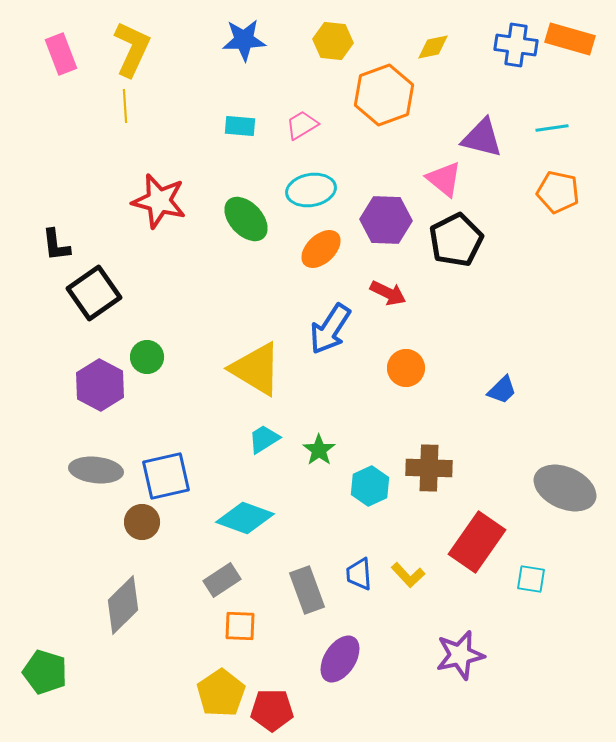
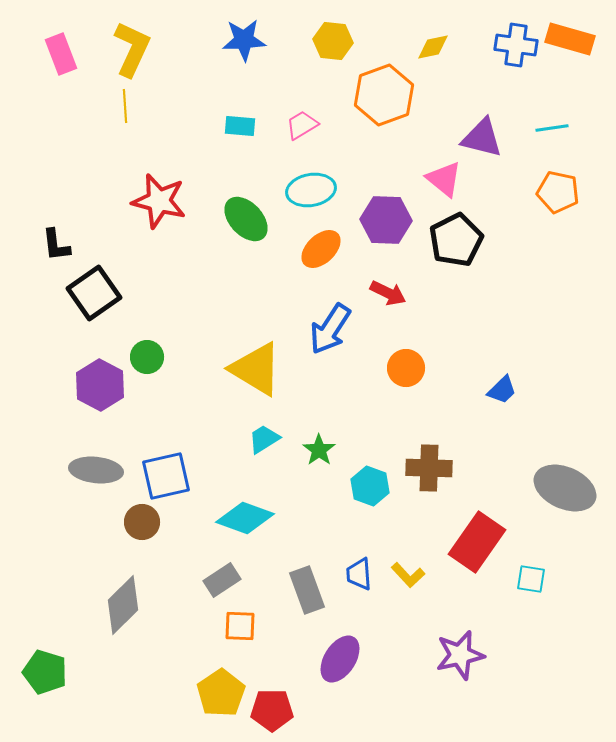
cyan hexagon at (370, 486): rotated 15 degrees counterclockwise
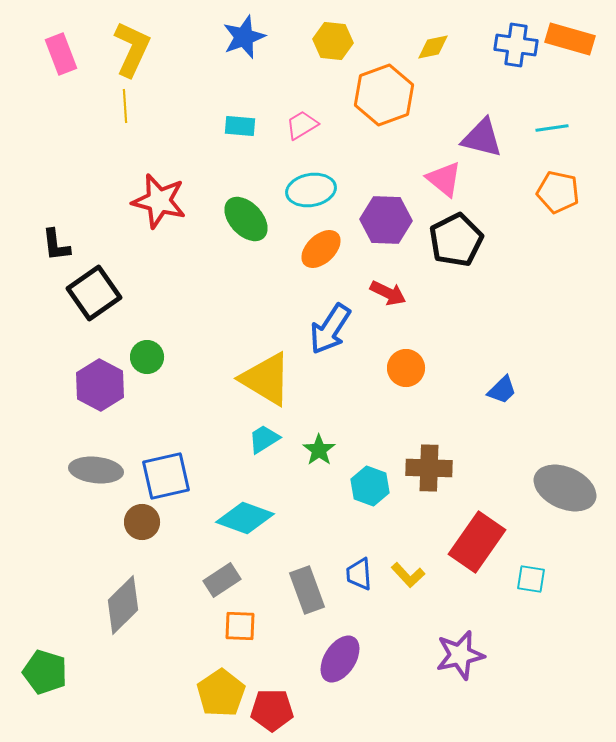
blue star at (244, 40): moved 3 px up; rotated 18 degrees counterclockwise
yellow triangle at (256, 369): moved 10 px right, 10 px down
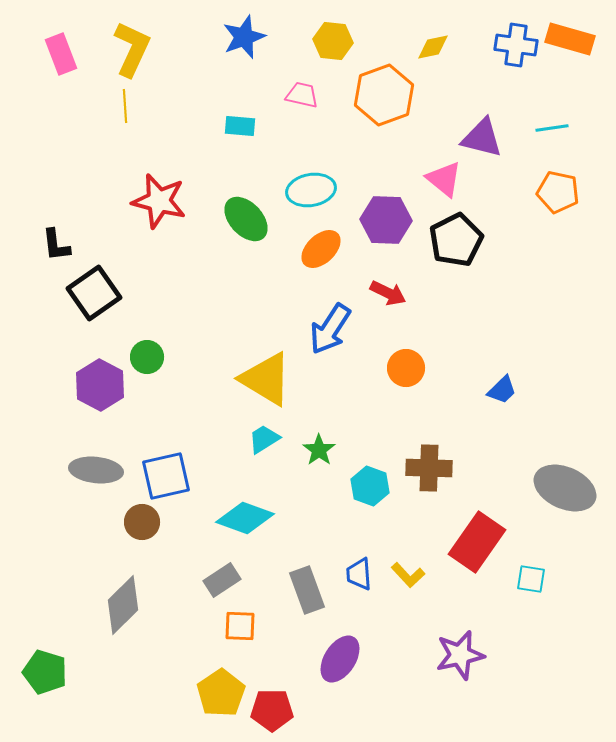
pink trapezoid at (302, 125): moved 30 px up; rotated 44 degrees clockwise
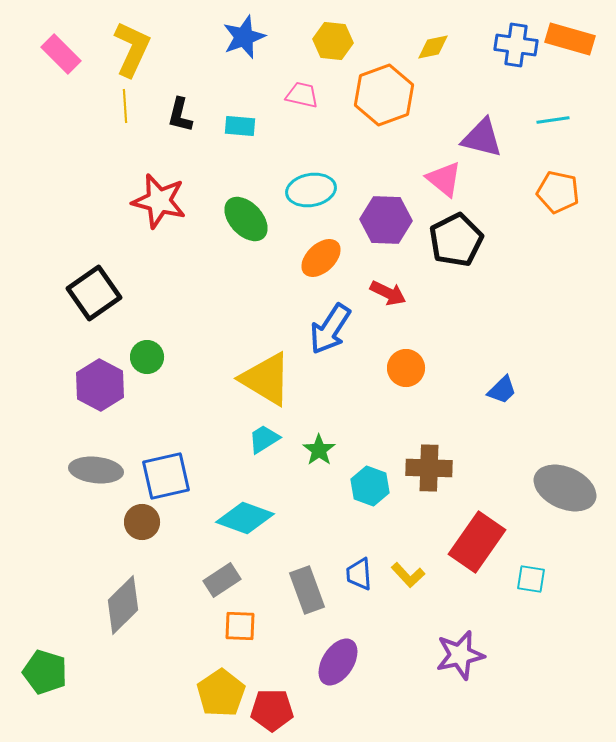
pink rectangle at (61, 54): rotated 24 degrees counterclockwise
cyan line at (552, 128): moved 1 px right, 8 px up
black L-shape at (56, 245): moved 124 px right, 130 px up; rotated 21 degrees clockwise
orange ellipse at (321, 249): moved 9 px down
purple ellipse at (340, 659): moved 2 px left, 3 px down
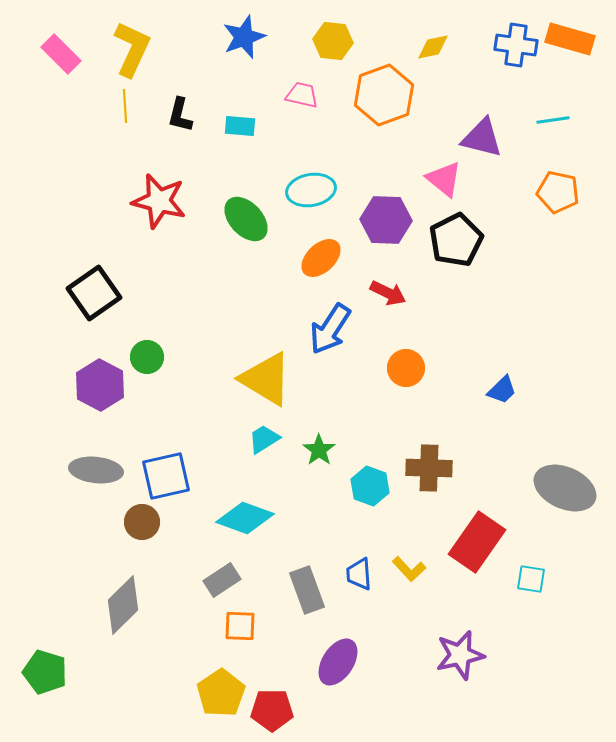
yellow L-shape at (408, 575): moved 1 px right, 6 px up
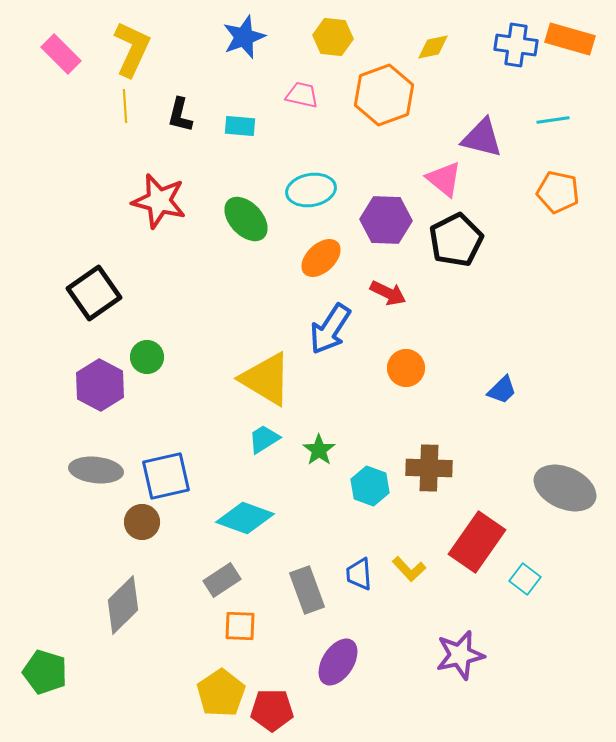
yellow hexagon at (333, 41): moved 4 px up
cyan square at (531, 579): moved 6 px left; rotated 28 degrees clockwise
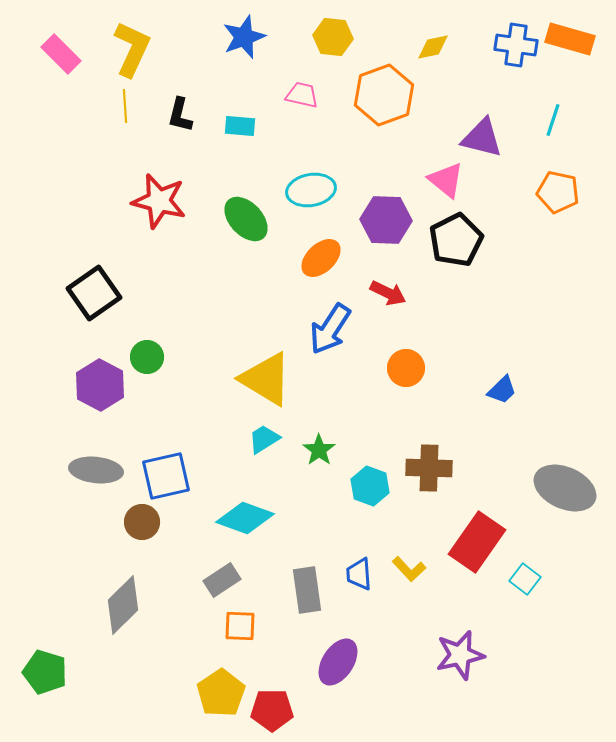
cyan line at (553, 120): rotated 64 degrees counterclockwise
pink triangle at (444, 179): moved 2 px right, 1 px down
gray rectangle at (307, 590): rotated 12 degrees clockwise
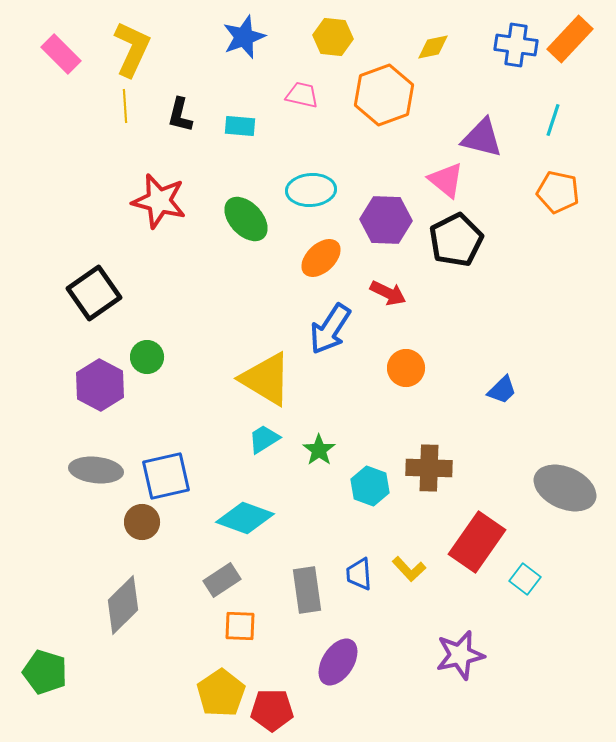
orange rectangle at (570, 39): rotated 63 degrees counterclockwise
cyan ellipse at (311, 190): rotated 6 degrees clockwise
